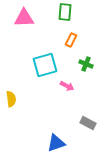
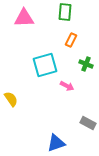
yellow semicircle: rotated 28 degrees counterclockwise
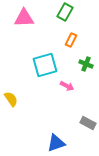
green rectangle: rotated 24 degrees clockwise
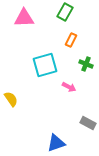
pink arrow: moved 2 px right, 1 px down
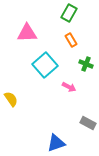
green rectangle: moved 4 px right, 1 px down
pink triangle: moved 3 px right, 15 px down
orange rectangle: rotated 56 degrees counterclockwise
cyan square: rotated 25 degrees counterclockwise
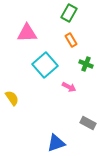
yellow semicircle: moved 1 px right, 1 px up
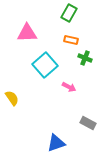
orange rectangle: rotated 48 degrees counterclockwise
green cross: moved 1 px left, 6 px up
